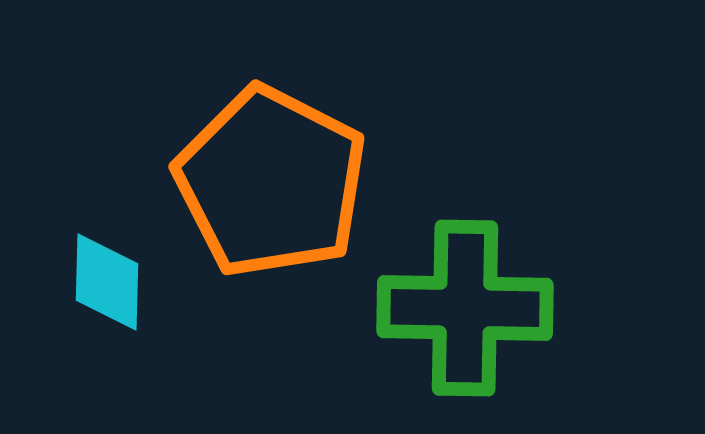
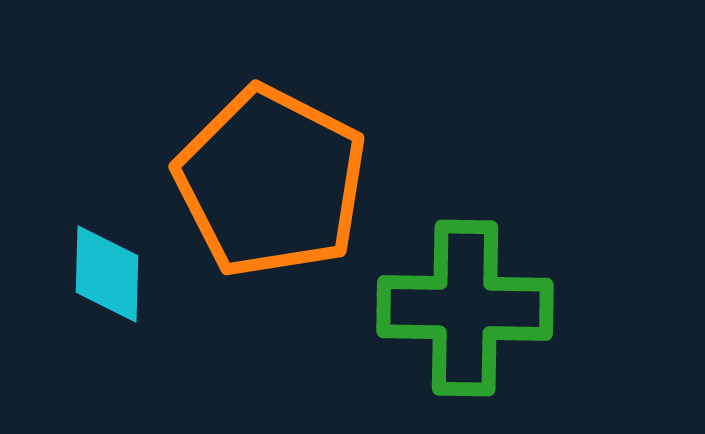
cyan diamond: moved 8 px up
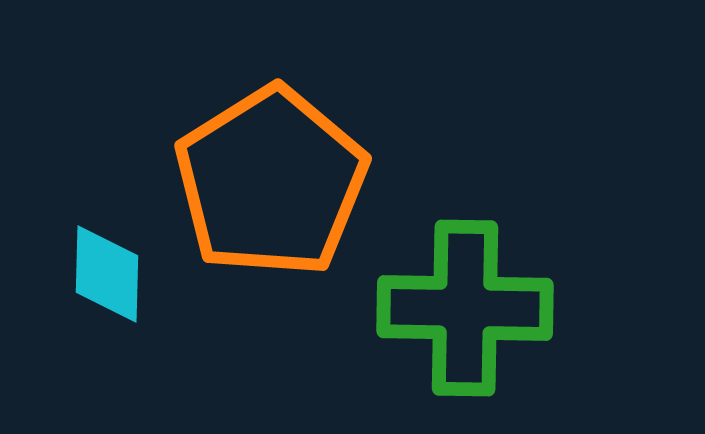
orange pentagon: rotated 13 degrees clockwise
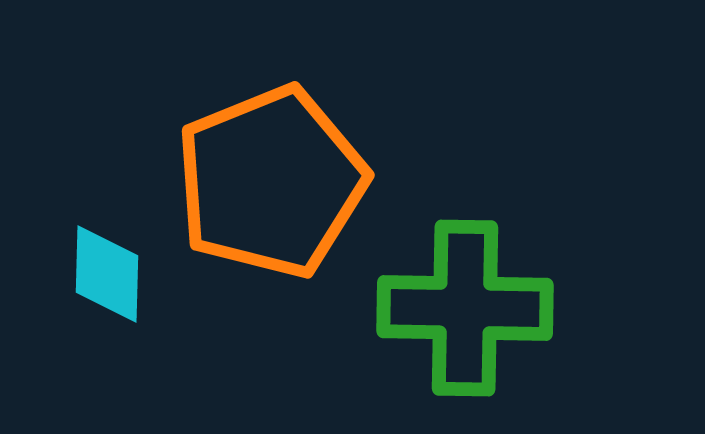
orange pentagon: rotated 10 degrees clockwise
